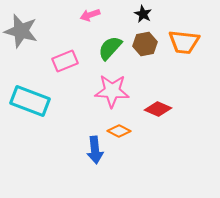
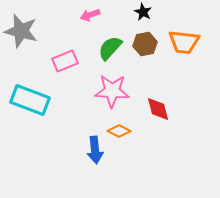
black star: moved 2 px up
cyan rectangle: moved 1 px up
red diamond: rotated 52 degrees clockwise
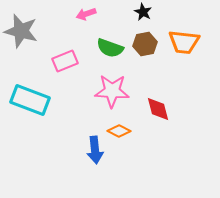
pink arrow: moved 4 px left, 1 px up
green semicircle: rotated 112 degrees counterclockwise
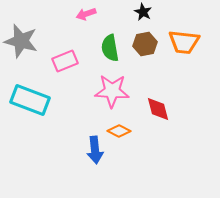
gray star: moved 10 px down
green semicircle: rotated 60 degrees clockwise
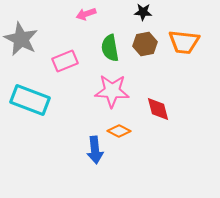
black star: rotated 24 degrees counterclockwise
gray star: moved 2 px up; rotated 12 degrees clockwise
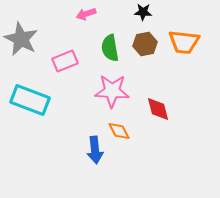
orange diamond: rotated 35 degrees clockwise
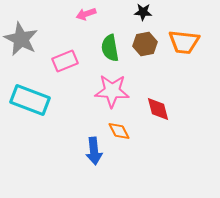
blue arrow: moved 1 px left, 1 px down
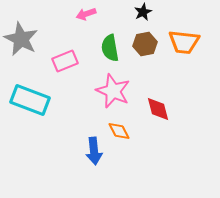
black star: rotated 30 degrees counterclockwise
pink star: moved 1 px right; rotated 20 degrees clockwise
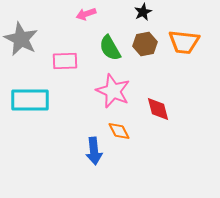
green semicircle: rotated 20 degrees counterclockwise
pink rectangle: rotated 20 degrees clockwise
cyan rectangle: rotated 21 degrees counterclockwise
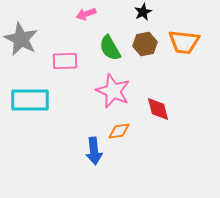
orange diamond: rotated 70 degrees counterclockwise
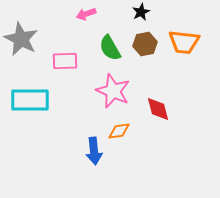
black star: moved 2 px left
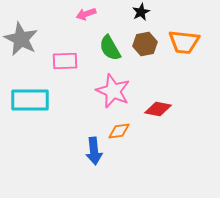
red diamond: rotated 64 degrees counterclockwise
